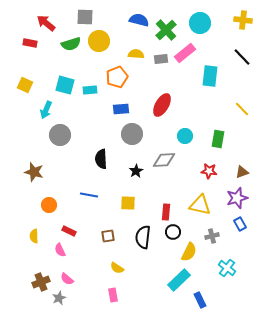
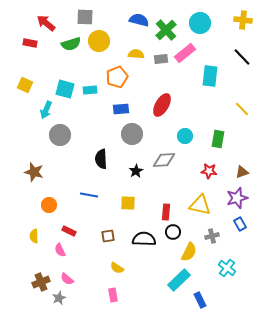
cyan square at (65, 85): moved 4 px down
black semicircle at (143, 237): moved 1 px right, 2 px down; rotated 85 degrees clockwise
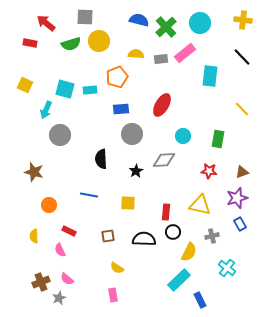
green cross at (166, 30): moved 3 px up
cyan circle at (185, 136): moved 2 px left
